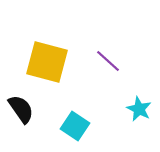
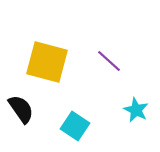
purple line: moved 1 px right
cyan star: moved 3 px left, 1 px down
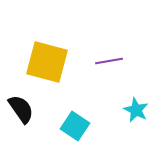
purple line: rotated 52 degrees counterclockwise
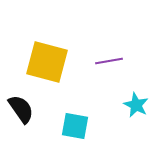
cyan star: moved 5 px up
cyan square: rotated 24 degrees counterclockwise
